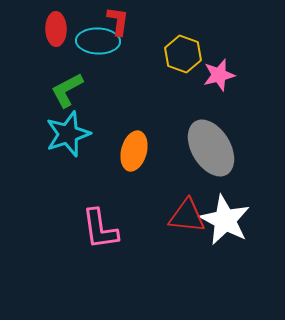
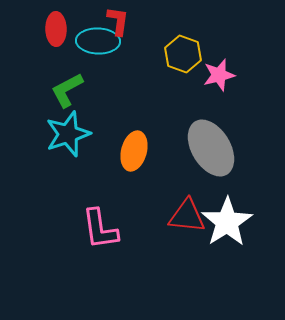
white star: moved 2 px right, 2 px down; rotated 12 degrees clockwise
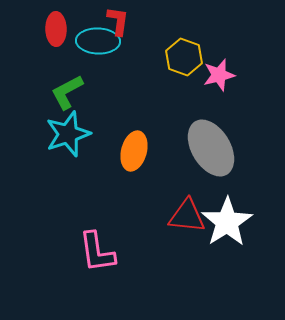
yellow hexagon: moved 1 px right, 3 px down
green L-shape: moved 2 px down
pink L-shape: moved 3 px left, 23 px down
